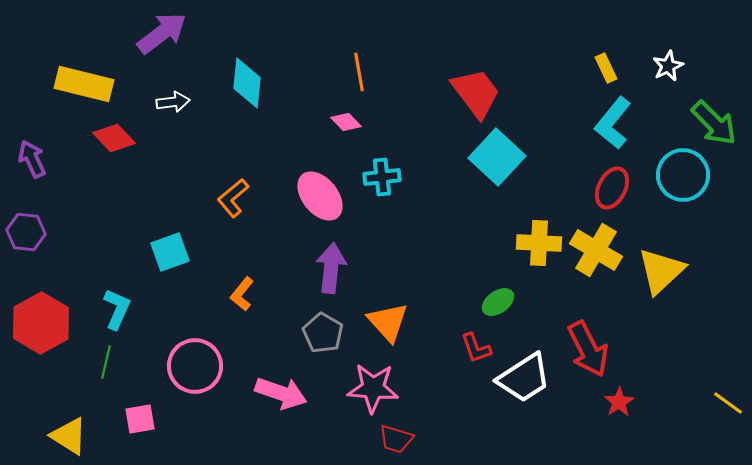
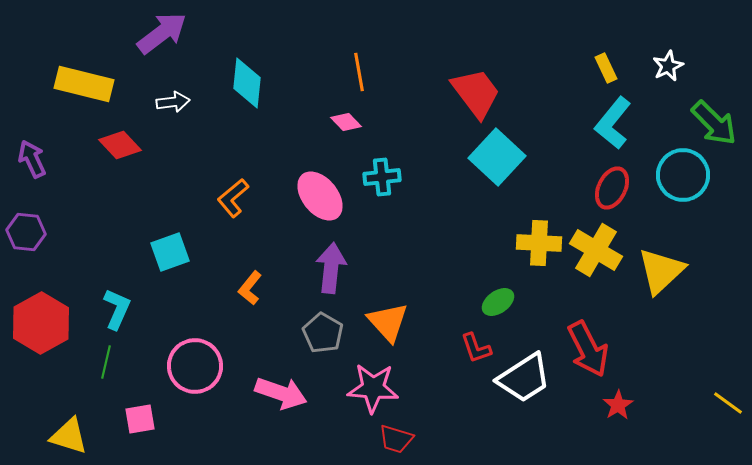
red diamond at (114, 138): moved 6 px right, 7 px down
orange L-shape at (242, 294): moved 8 px right, 6 px up
red star at (619, 402): moved 1 px left, 3 px down
yellow triangle at (69, 436): rotated 15 degrees counterclockwise
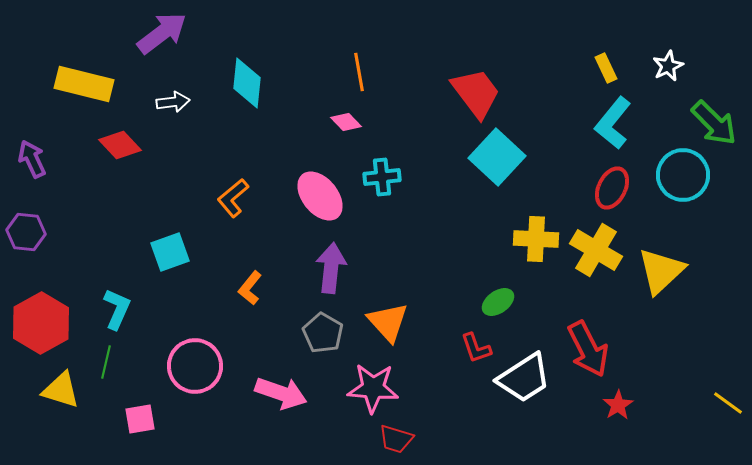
yellow cross at (539, 243): moved 3 px left, 4 px up
yellow triangle at (69, 436): moved 8 px left, 46 px up
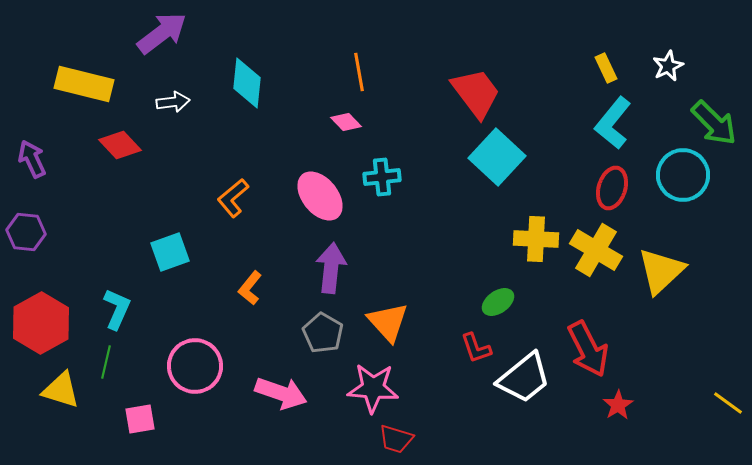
red ellipse at (612, 188): rotated 9 degrees counterclockwise
white trapezoid at (524, 378): rotated 6 degrees counterclockwise
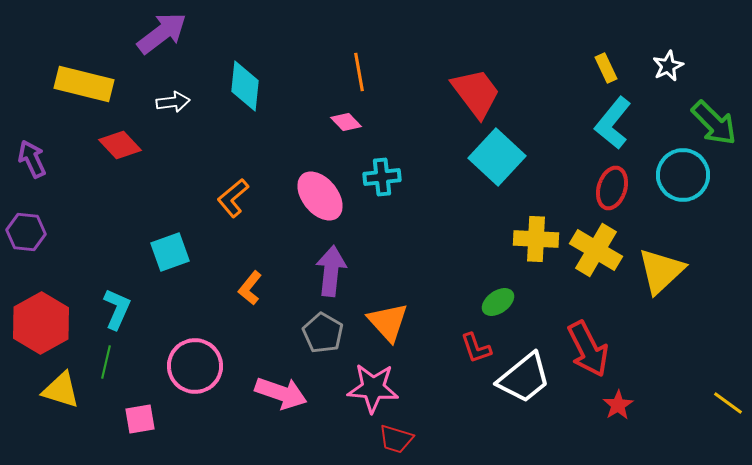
cyan diamond at (247, 83): moved 2 px left, 3 px down
purple arrow at (331, 268): moved 3 px down
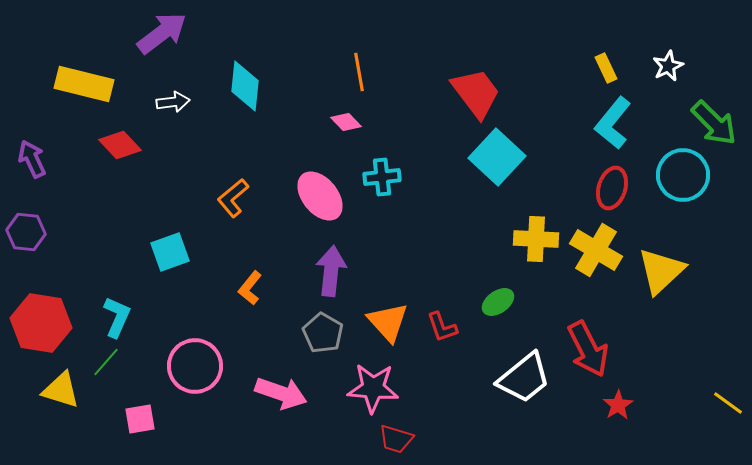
cyan L-shape at (117, 309): moved 8 px down
red hexagon at (41, 323): rotated 22 degrees counterclockwise
red L-shape at (476, 348): moved 34 px left, 21 px up
green line at (106, 362): rotated 28 degrees clockwise
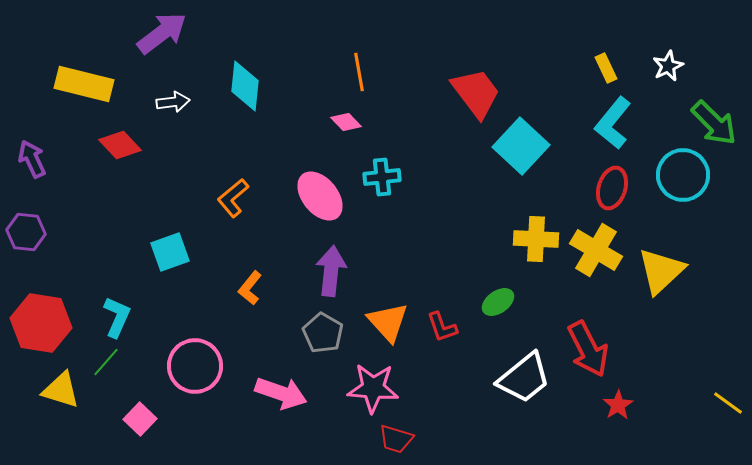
cyan square at (497, 157): moved 24 px right, 11 px up
pink square at (140, 419): rotated 36 degrees counterclockwise
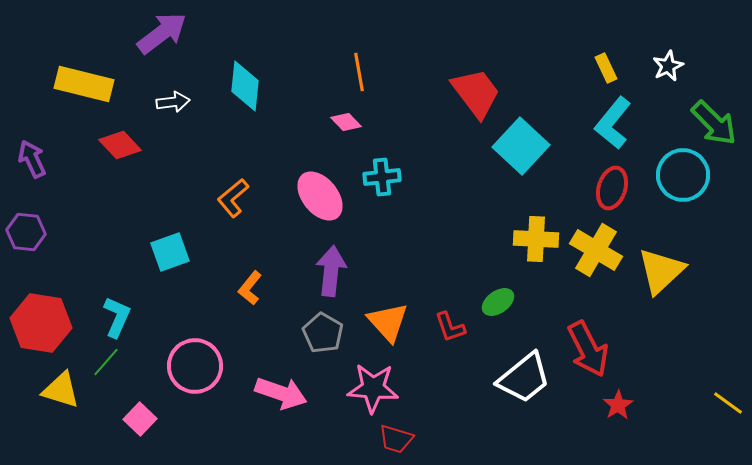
red L-shape at (442, 327): moved 8 px right
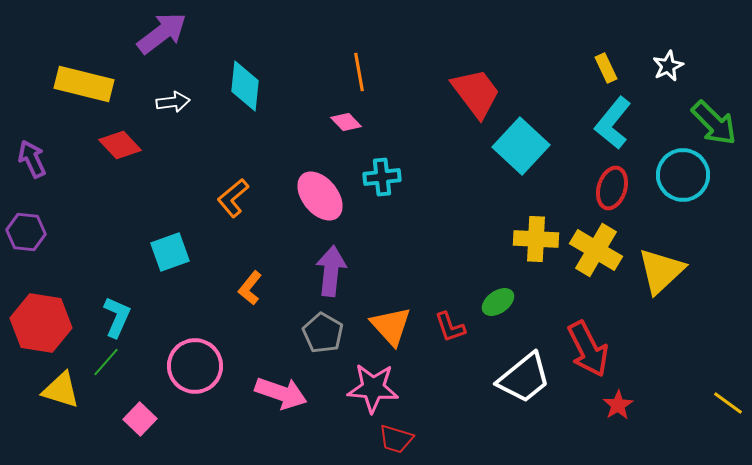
orange triangle at (388, 322): moved 3 px right, 4 px down
